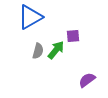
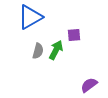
purple square: moved 1 px right, 1 px up
green arrow: rotated 12 degrees counterclockwise
purple semicircle: moved 2 px right, 5 px down
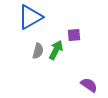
purple semicircle: rotated 72 degrees clockwise
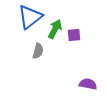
blue triangle: rotated 8 degrees counterclockwise
green arrow: moved 1 px left, 21 px up
purple semicircle: moved 1 px left, 1 px up; rotated 24 degrees counterclockwise
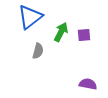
green arrow: moved 6 px right, 3 px down
purple square: moved 10 px right
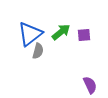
blue triangle: moved 17 px down
green arrow: rotated 24 degrees clockwise
purple semicircle: moved 2 px right, 1 px down; rotated 54 degrees clockwise
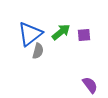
purple semicircle: rotated 12 degrees counterclockwise
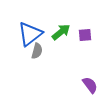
purple square: moved 1 px right
gray semicircle: moved 1 px left
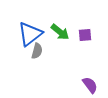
green arrow: moved 1 px left; rotated 78 degrees clockwise
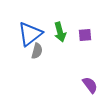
green arrow: rotated 36 degrees clockwise
